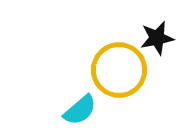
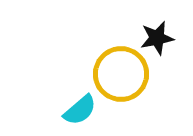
yellow circle: moved 2 px right, 4 px down
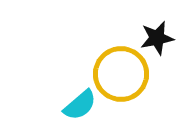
cyan semicircle: moved 5 px up
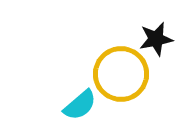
black star: moved 1 px left, 1 px down
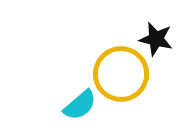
black star: rotated 24 degrees clockwise
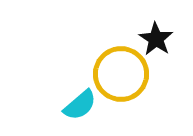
black star: rotated 20 degrees clockwise
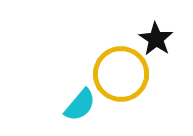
cyan semicircle: rotated 9 degrees counterclockwise
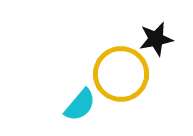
black star: rotated 28 degrees clockwise
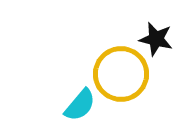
black star: rotated 24 degrees clockwise
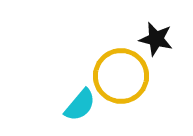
yellow circle: moved 2 px down
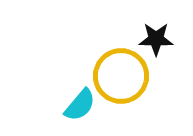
black star: rotated 12 degrees counterclockwise
